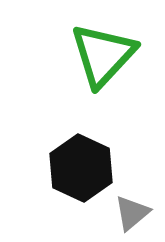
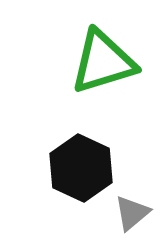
green triangle: moved 7 px down; rotated 30 degrees clockwise
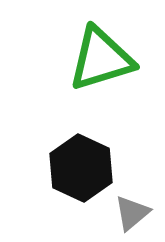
green triangle: moved 2 px left, 3 px up
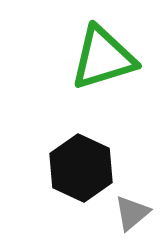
green triangle: moved 2 px right, 1 px up
